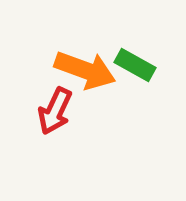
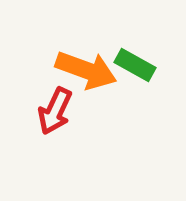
orange arrow: moved 1 px right
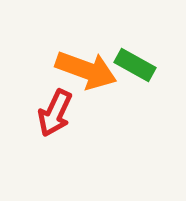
red arrow: moved 2 px down
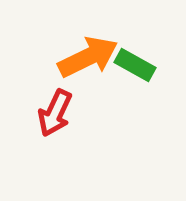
orange arrow: moved 2 px right, 13 px up; rotated 46 degrees counterclockwise
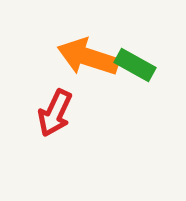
orange arrow: rotated 136 degrees counterclockwise
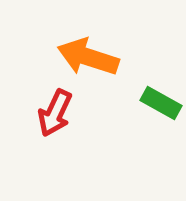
green rectangle: moved 26 px right, 38 px down
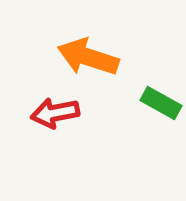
red arrow: rotated 54 degrees clockwise
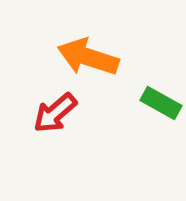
red arrow: rotated 30 degrees counterclockwise
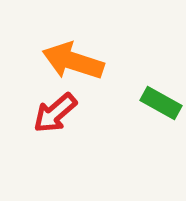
orange arrow: moved 15 px left, 4 px down
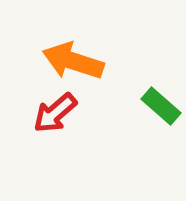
green rectangle: moved 3 px down; rotated 12 degrees clockwise
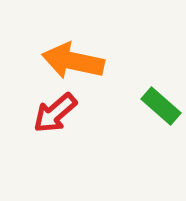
orange arrow: rotated 6 degrees counterclockwise
